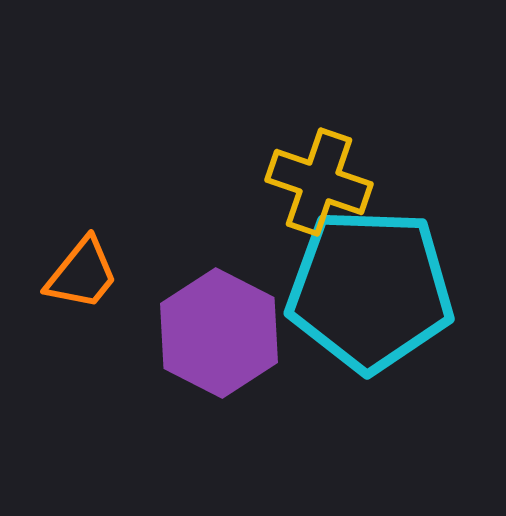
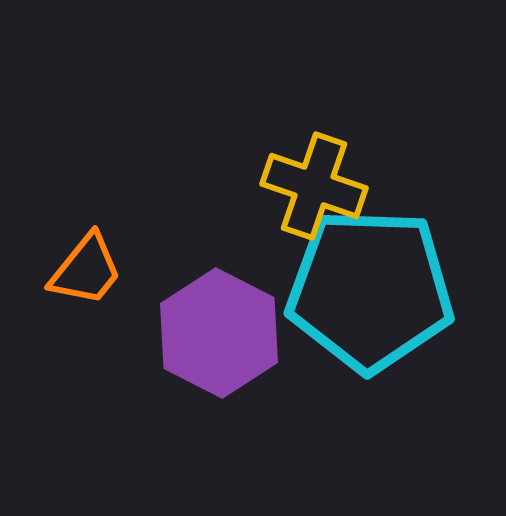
yellow cross: moved 5 px left, 4 px down
orange trapezoid: moved 4 px right, 4 px up
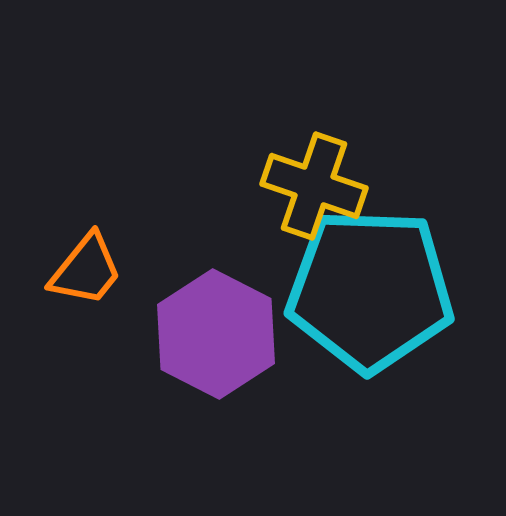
purple hexagon: moved 3 px left, 1 px down
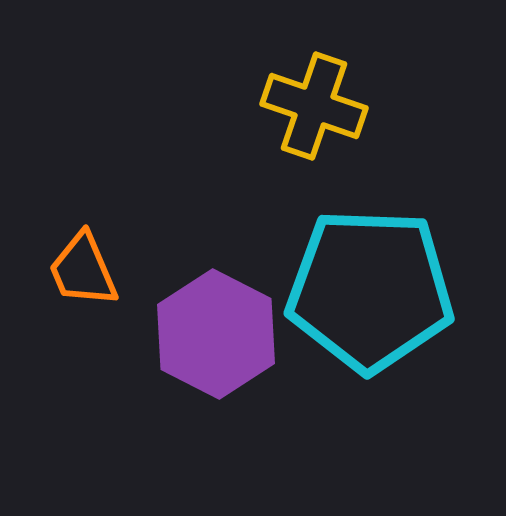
yellow cross: moved 80 px up
orange trapezoid: moved 3 px left; rotated 118 degrees clockwise
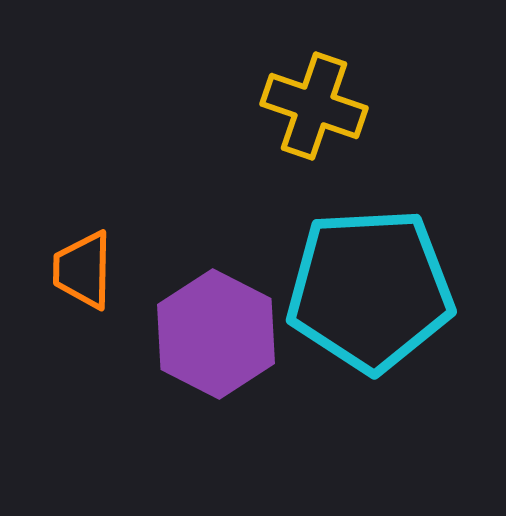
orange trapezoid: rotated 24 degrees clockwise
cyan pentagon: rotated 5 degrees counterclockwise
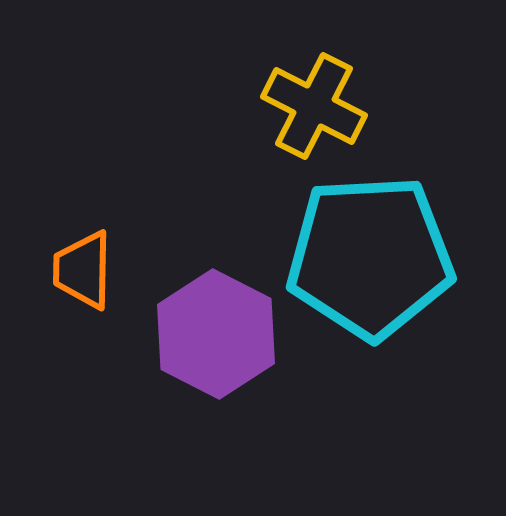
yellow cross: rotated 8 degrees clockwise
cyan pentagon: moved 33 px up
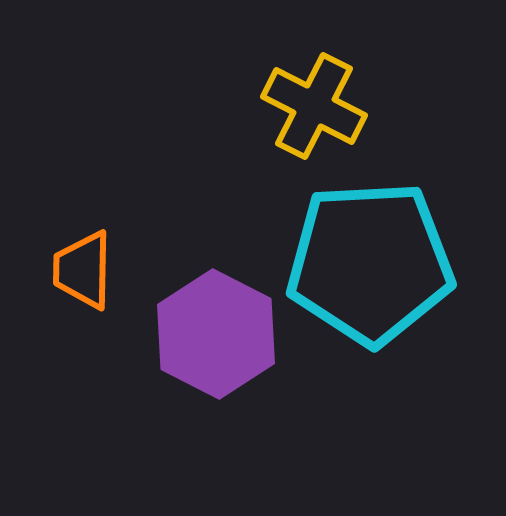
cyan pentagon: moved 6 px down
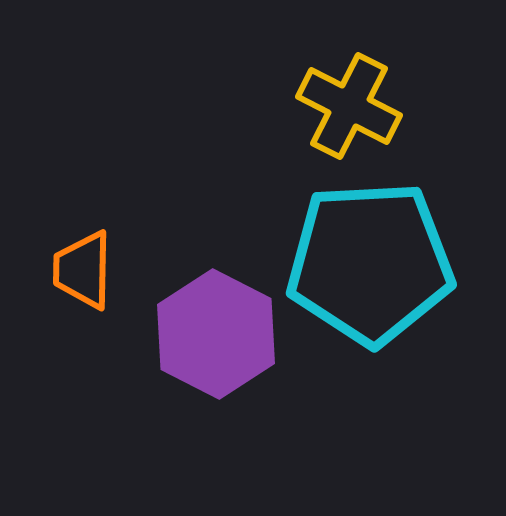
yellow cross: moved 35 px right
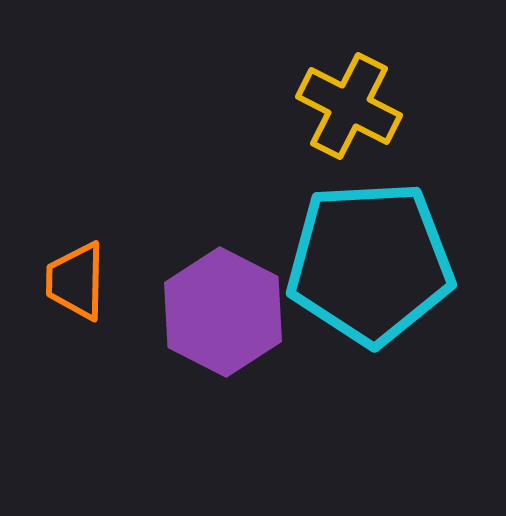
orange trapezoid: moved 7 px left, 11 px down
purple hexagon: moved 7 px right, 22 px up
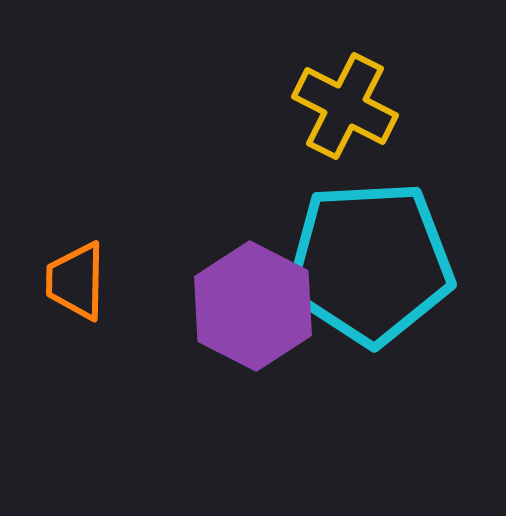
yellow cross: moved 4 px left
purple hexagon: moved 30 px right, 6 px up
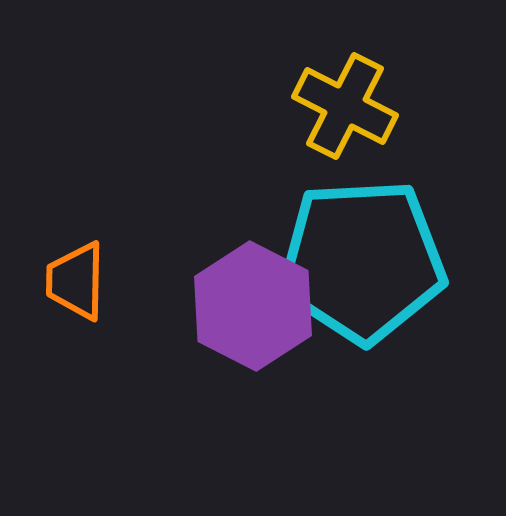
cyan pentagon: moved 8 px left, 2 px up
